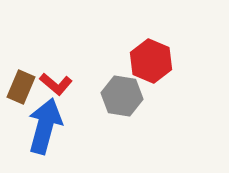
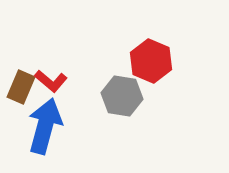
red L-shape: moved 5 px left, 3 px up
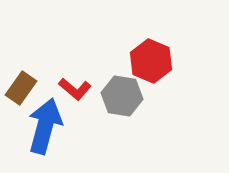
red L-shape: moved 24 px right, 8 px down
brown rectangle: moved 1 px down; rotated 12 degrees clockwise
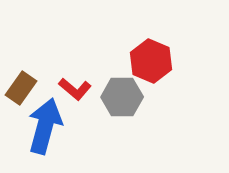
gray hexagon: moved 1 px down; rotated 9 degrees counterclockwise
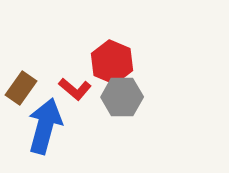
red hexagon: moved 39 px left, 1 px down
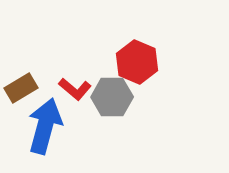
red hexagon: moved 25 px right
brown rectangle: rotated 24 degrees clockwise
gray hexagon: moved 10 px left
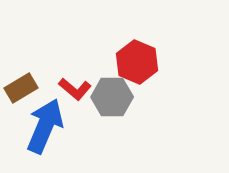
blue arrow: rotated 8 degrees clockwise
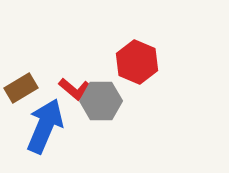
gray hexagon: moved 11 px left, 4 px down
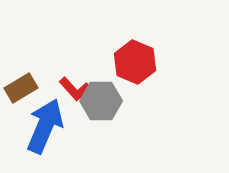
red hexagon: moved 2 px left
red L-shape: rotated 8 degrees clockwise
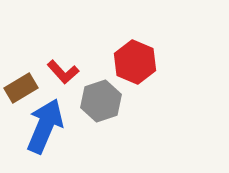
red L-shape: moved 12 px left, 17 px up
gray hexagon: rotated 18 degrees counterclockwise
